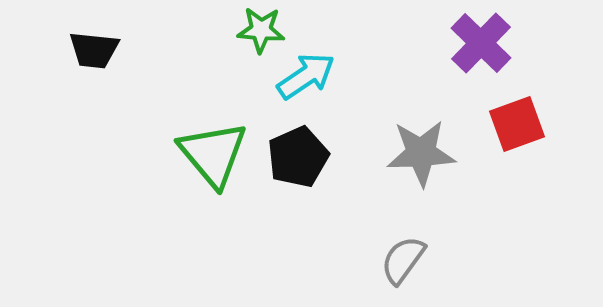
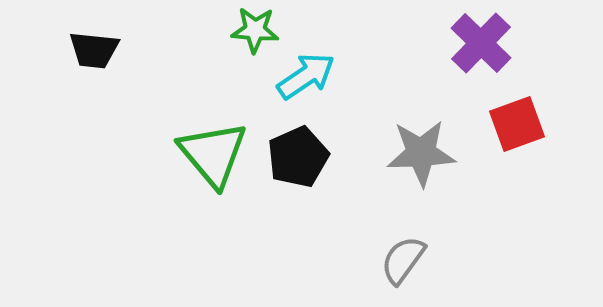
green star: moved 6 px left
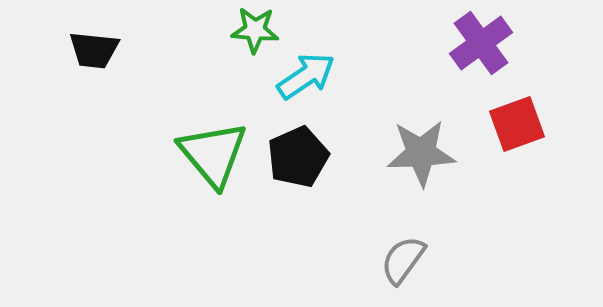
purple cross: rotated 10 degrees clockwise
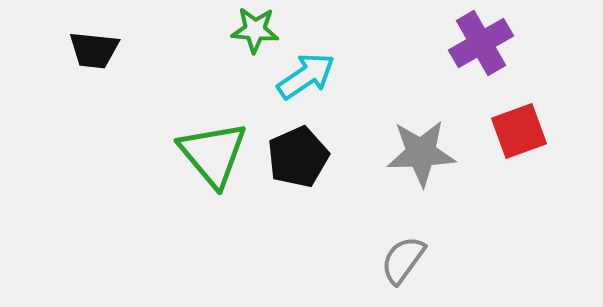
purple cross: rotated 6 degrees clockwise
red square: moved 2 px right, 7 px down
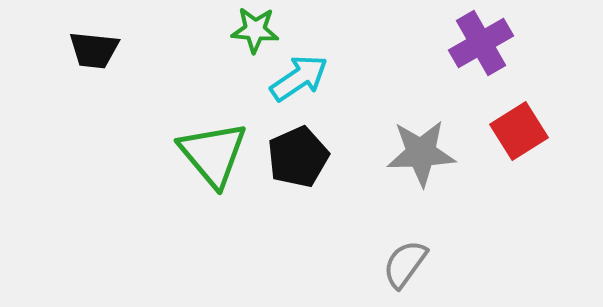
cyan arrow: moved 7 px left, 2 px down
red square: rotated 12 degrees counterclockwise
gray semicircle: moved 2 px right, 4 px down
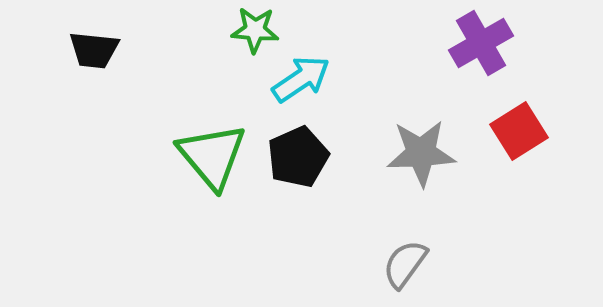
cyan arrow: moved 2 px right, 1 px down
green triangle: moved 1 px left, 2 px down
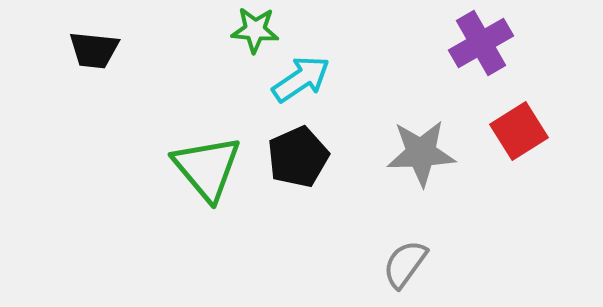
green triangle: moved 5 px left, 12 px down
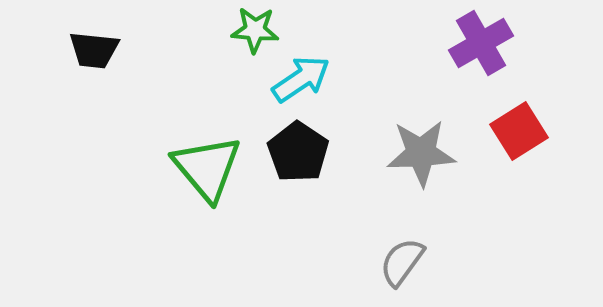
black pentagon: moved 5 px up; rotated 14 degrees counterclockwise
gray semicircle: moved 3 px left, 2 px up
